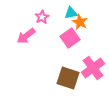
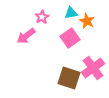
orange star: moved 7 px right, 1 px up
brown square: moved 1 px right
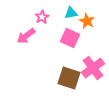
pink square: rotated 30 degrees counterclockwise
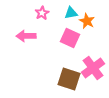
pink star: moved 4 px up
pink arrow: rotated 36 degrees clockwise
brown square: moved 1 px down
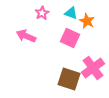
cyan triangle: rotated 32 degrees clockwise
pink arrow: rotated 24 degrees clockwise
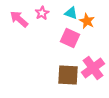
pink arrow: moved 7 px left, 17 px up; rotated 18 degrees clockwise
brown square: moved 1 px left, 4 px up; rotated 15 degrees counterclockwise
